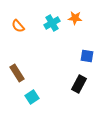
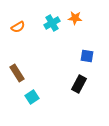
orange semicircle: moved 1 px down; rotated 80 degrees counterclockwise
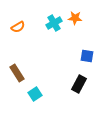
cyan cross: moved 2 px right
cyan square: moved 3 px right, 3 px up
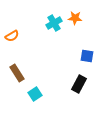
orange semicircle: moved 6 px left, 9 px down
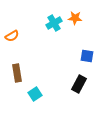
brown rectangle: rotated 24 degrees clockwise
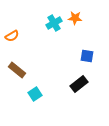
brown rectangle: moved 3 px up; rotated 42 degrees counterclockwise
black rectangle: rotated 24 degrees clockwise
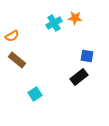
brown rectangle: moved 10 px up
black rectangle: moved 7 px up
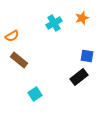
orange star: moved 7 px right; rotated 24 degrees counterclockwise
brown rectangle: moved 2 px right
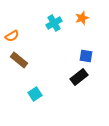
blue square: moved 1 px left
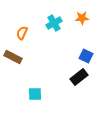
orange star: rotated 16 degrees clockwise
orange semicircle: moved 10 px right, 3 px up; rotated 144 degrees clockwise
blue square: rotated 16 degrees clockwise
brown rectangle: moved 6 px left, 3 px up; rotated 12 degrees counterclockwise
cyan square: rotated 32 degrees clockwise
